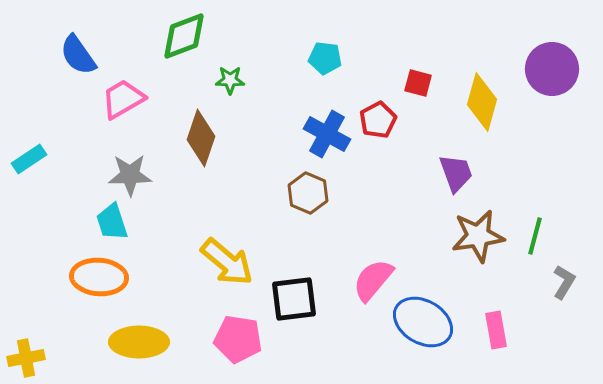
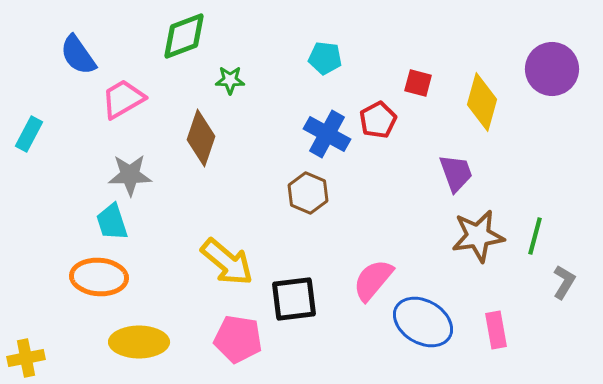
cyan rectangle: moved 25 px up; rotated 28 degrees counterclockwise
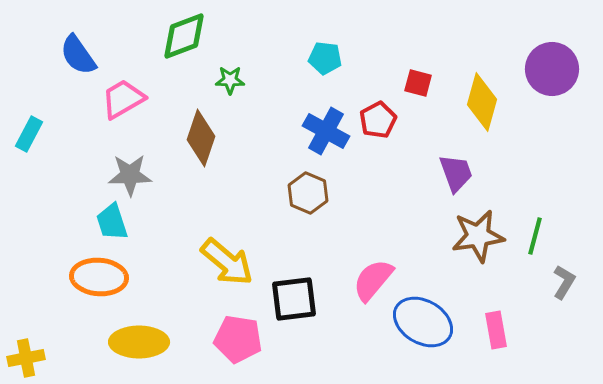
blue cross: moved 1 px left, 3 px up
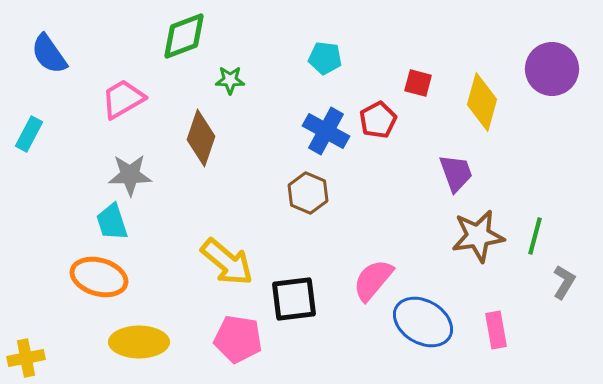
blue semicircle: moved 29 px left, 1 px up
orange ellipse: rotated 12 degrees clockwise
